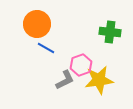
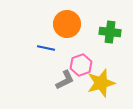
orange circle: moved 30 px right
blue line: rotated 18 degrees counterclockwise
yellow star: moved 2 px right, 3 px down; rotated 8 degrees counterclockwise
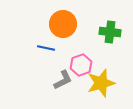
orange circle: moved 4 px left
gray L-shape: moved 2 px left
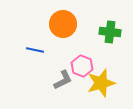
blue line: moved 11 px left, 2 px down
pink hexagon: moved 1 px right, 1 px down; rotated 20 degrees counterclockwise
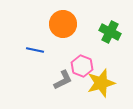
green cross: rotated 20 degrees clockwise
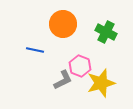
green cross: moved 4 px left
pink hexagon: moved 2 px left
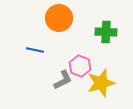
orange circle: moved 4 px left, 6 px up
green cross: rotated 25 degrees counterclockwise
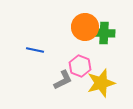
orange circle: moved 26 px right, 9 px down
green cross: moved 2 px left, 1 px down
